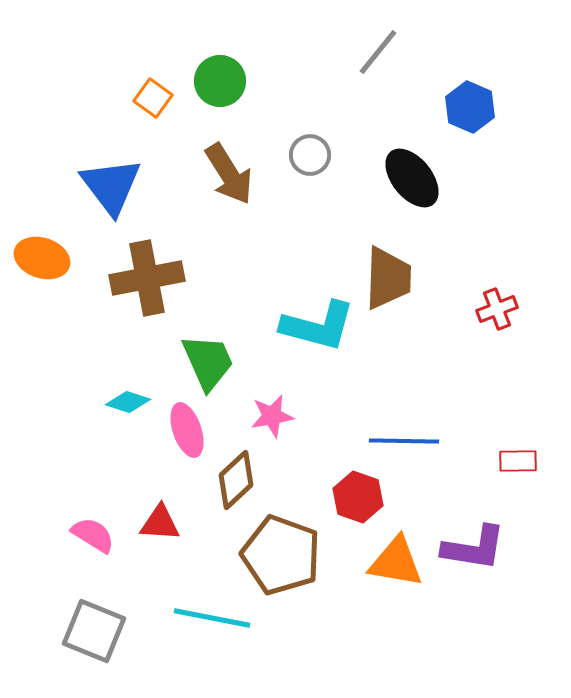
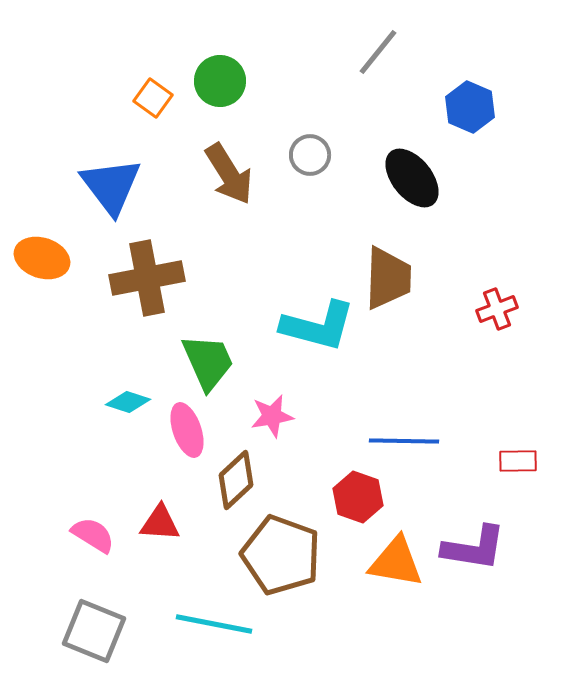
cyan line: moved 2 px right, 6 px down
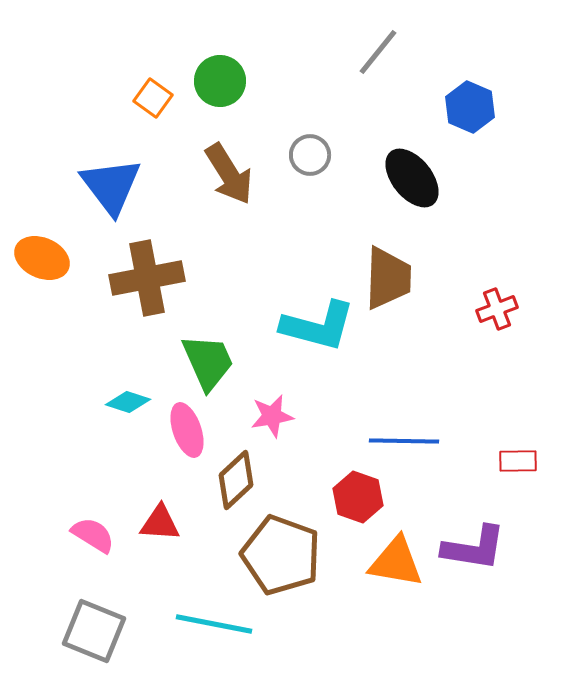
orange ellipse: rotated 6 degrees clockwise
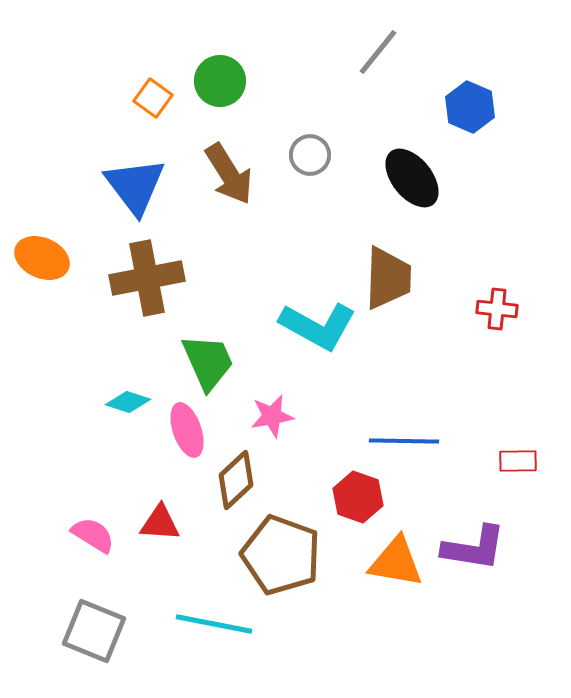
blue triangle: moved 24 px right
red cross: rotated 27 degrees clockwise
cyan L-shape: rotated 14 degrees clockwise
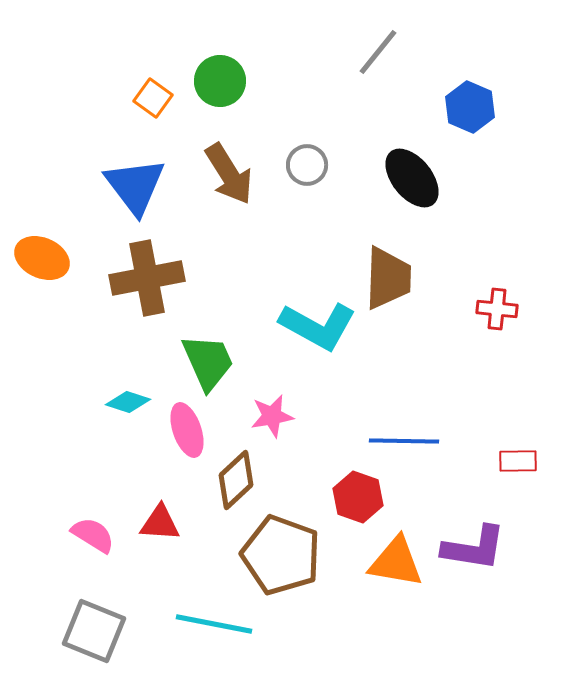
gray circle: moved 3 px left, 10 px down
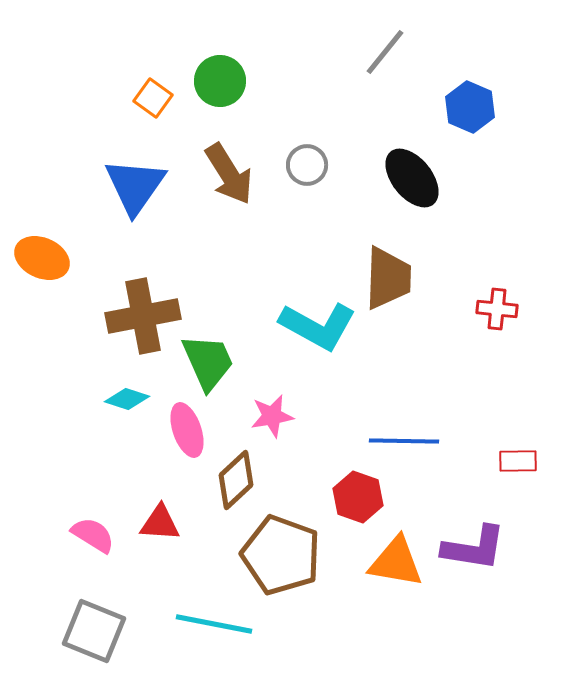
gray line: moved 7 px right
blue triangle: rotated 12 degrees clockwise
brown cross: moved 4 px left, 38 px down
cyan diamond: moved 1 px left, 3 px up
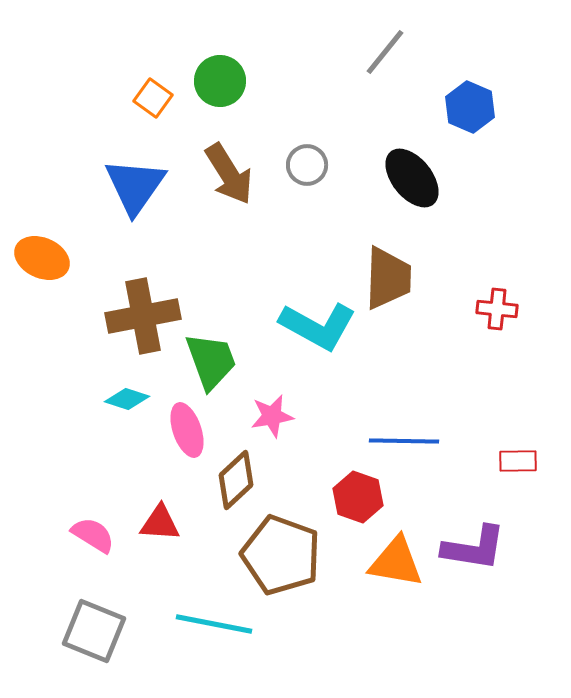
green trapezoid: moved 3 px right, 1 px up; rotated 4 degrees clockwise
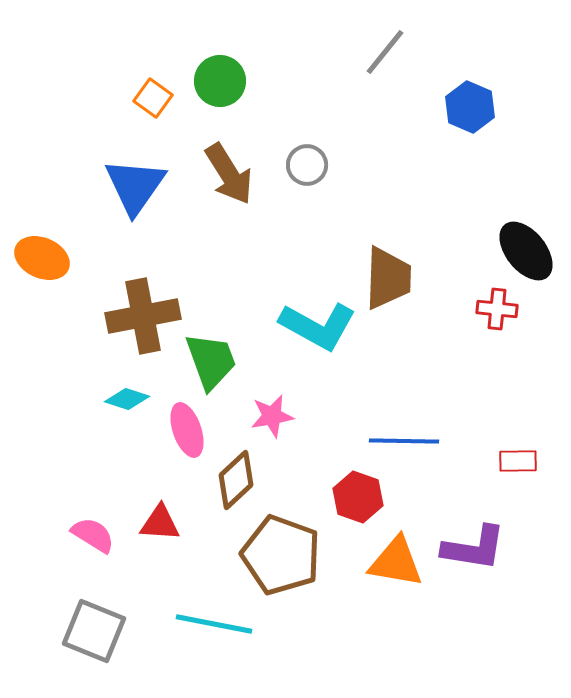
black ellipse: moved 114 px right, 73 px down
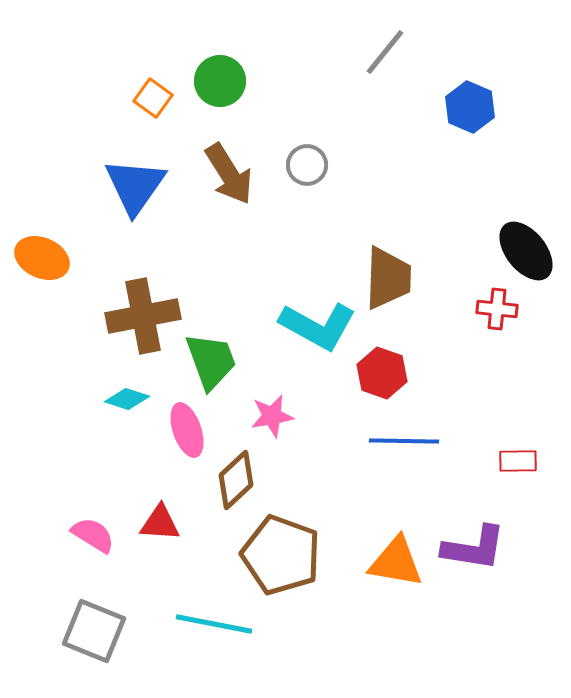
red hexagon: moved 24 px right, 124 px up
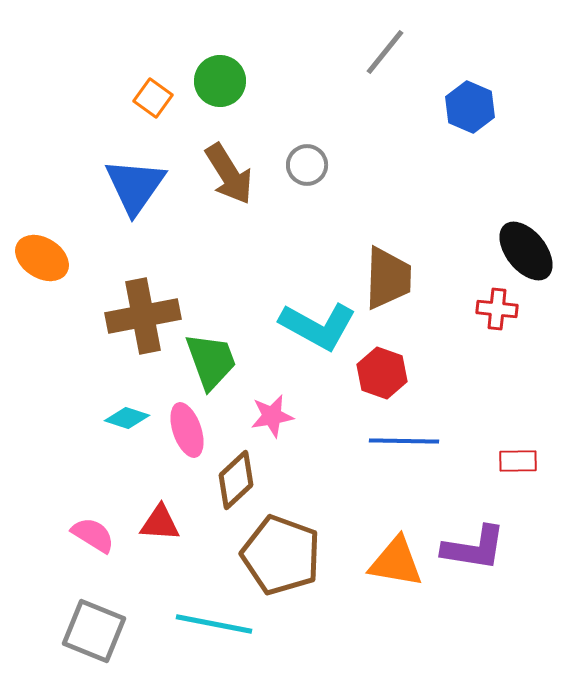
orange ellipse: rotated 8 degrees clockwise
cyan diamond: moved 19 px down
